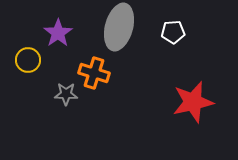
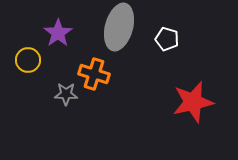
white pentagon: moved 6 px left, 7 px down; rotated 20 degrees clockwise
orange cross: moved 1 px down
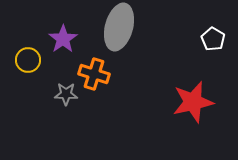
purple star: moved 5 px right, 6 px down
white pentagon: moved 46 px right; rotated 15 degrees clockwise
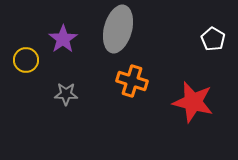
gray ellipse: moved 1 px left, 2 px down
yellow circle: moved 2 px left
orange cross: moved 38 px right, 7 px down
red star: rotated 27 degrees clockwise
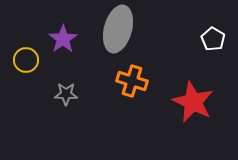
red star: rotated 12 degrees clockwise
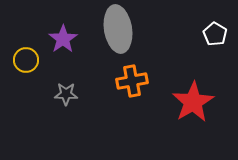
gray ellipse: rotated 24 degrees counterclockwise
white pentagon: moved 2 px right, 5 px up
orange cross: rotated 28 degrees counterclockwise
red star: rotated 15 degrees clockwise
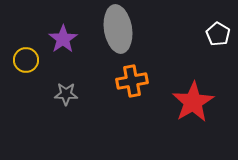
white pentagon: moved 3 px right
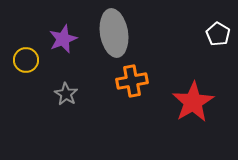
gray ellipse: moved 4 px left, 4 px down
purple star: rotated 12 degrees clockwise
gray star: rotated 30 degrees clockwise
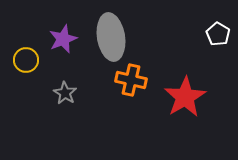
gray ellipse: moved 3 px left, 4 px down
orange cross: moved 1 px left, 1 px up; rotated 24 degrees clockwise
gray star: moved 1 px left, 1 px up
red star: moved 8 px left, 5 px up
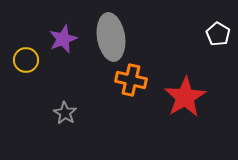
gray star: moved 20 px down
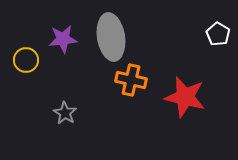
purple star: rotated 16 degrees clockwise
red star: rotated 27 degrees counterclockwise
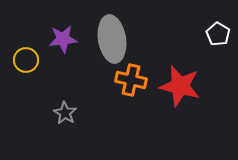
gray ellipse: moved 1 px right, 2 px down
red star: moved 5 px left, 11 px up
